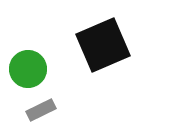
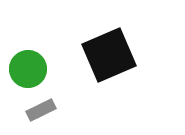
black square: moved 6 px right, 10 px down
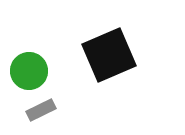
green circle: moved 1 px right, 2 px down
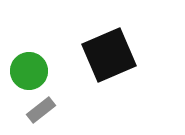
gray rectangle: rotated 12 degrees counterclockwise
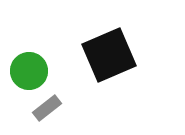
gray rectangle: moved 6 px right, 2 px up
